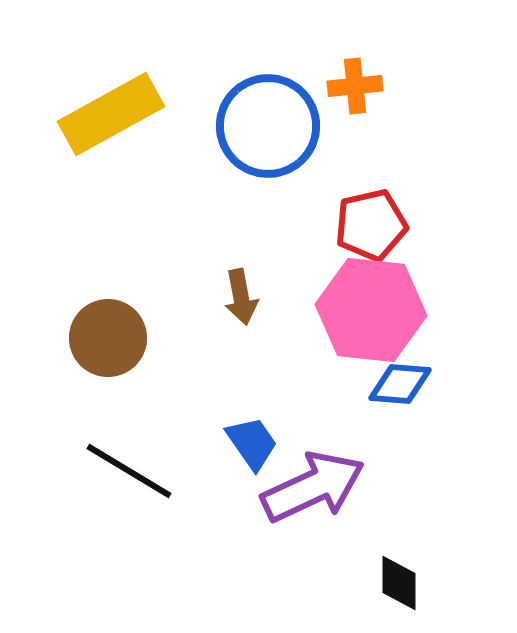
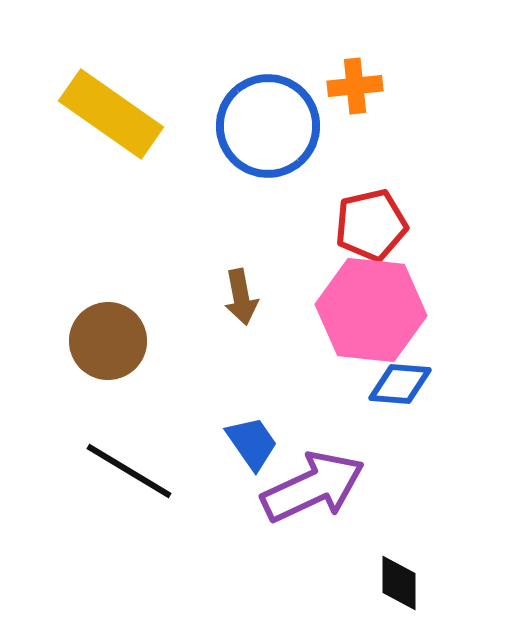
yellow rectangle: rotated 64 degrees clockwise
brown circle: moved 3 px down
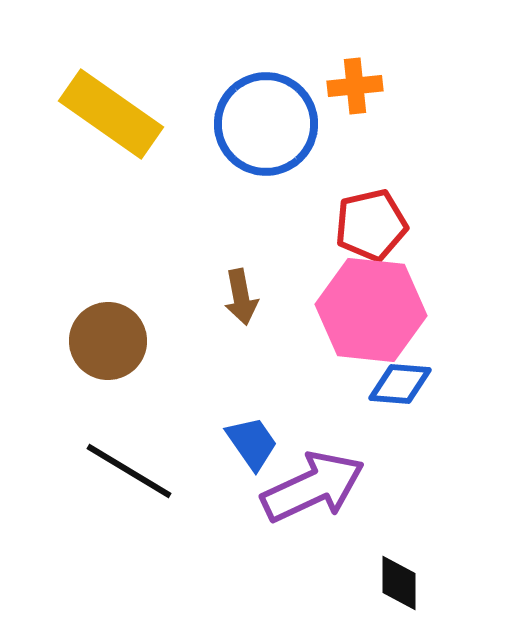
blue circle: moved 2 px left, 2 px up
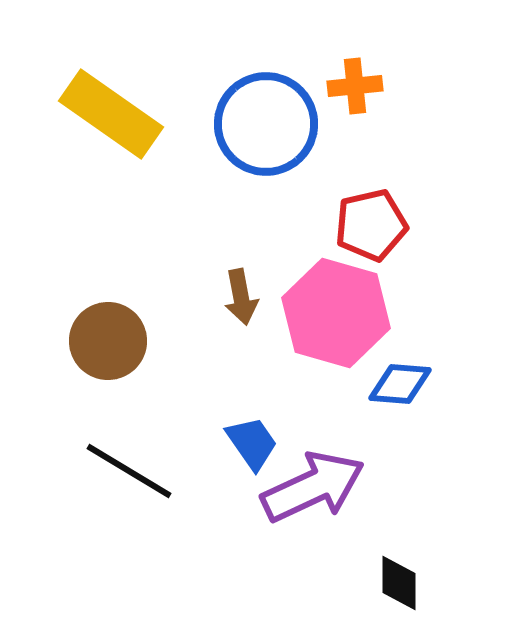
pink hexagon: moved 35 px left, 3 px down; rotated 10 degrees clockwise
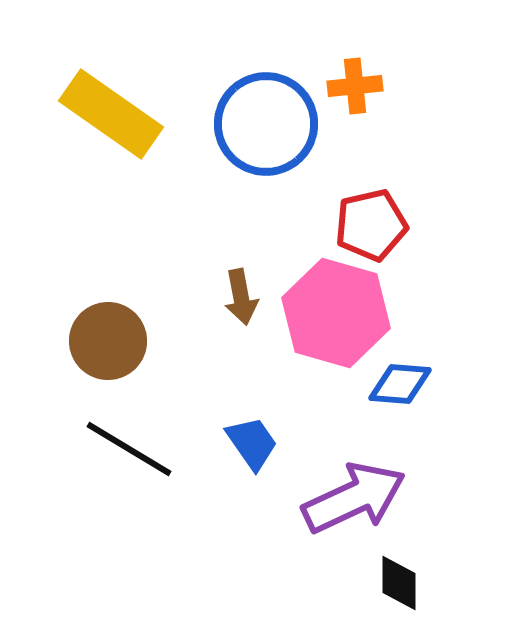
black line: moved 22 px up
purple arrow: moved 41 px right, 11 px down
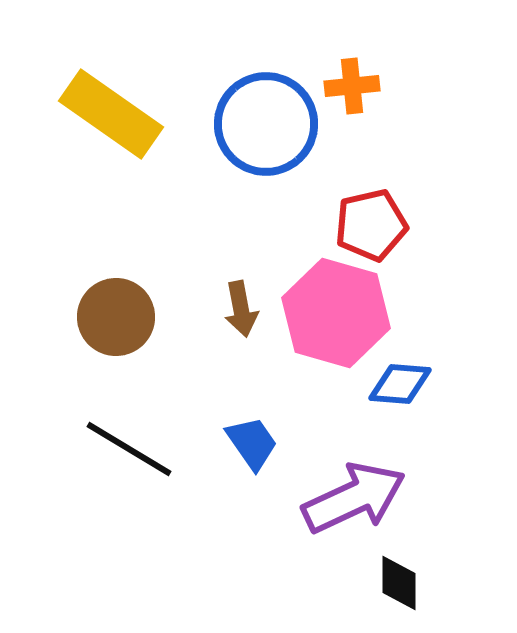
orange cross: moved 3 px left
brown arrow: moved 12 px down
brown circle: moved 8 px right, 24 px up
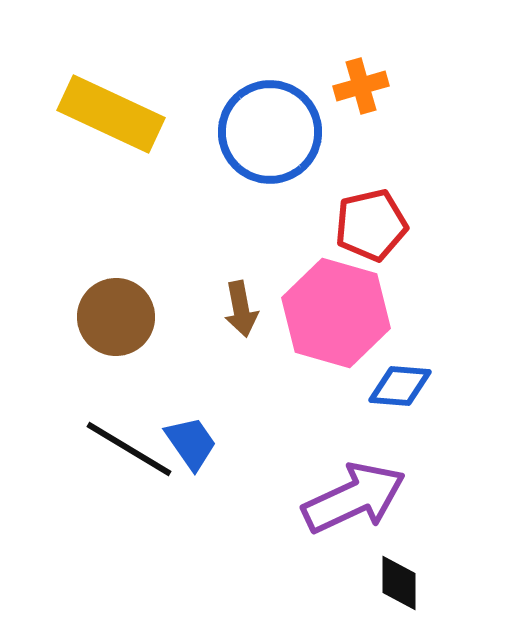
orange cross: moved 9 px right; rotated 10 degrees counterclockwise
yellow rectangle: rotated 10 degrees counterclockwise
blue circle: moved 4 px right, 8 px down
blue diamond: moved 2 px down
blue trapezoid: moved 61 px left
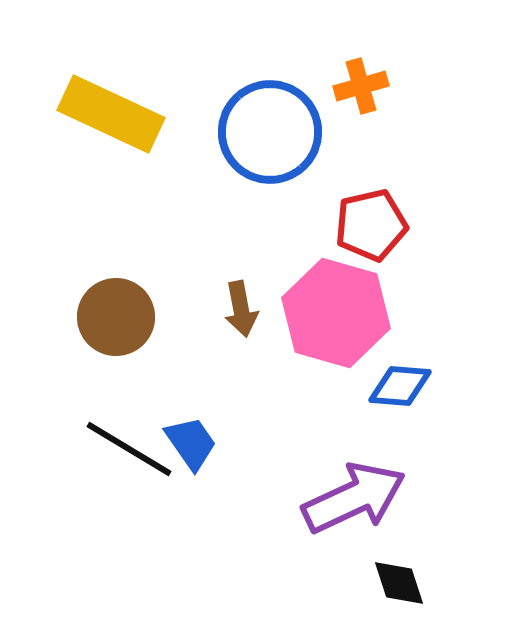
black diamond: rotated 18 degrees counterclockwise
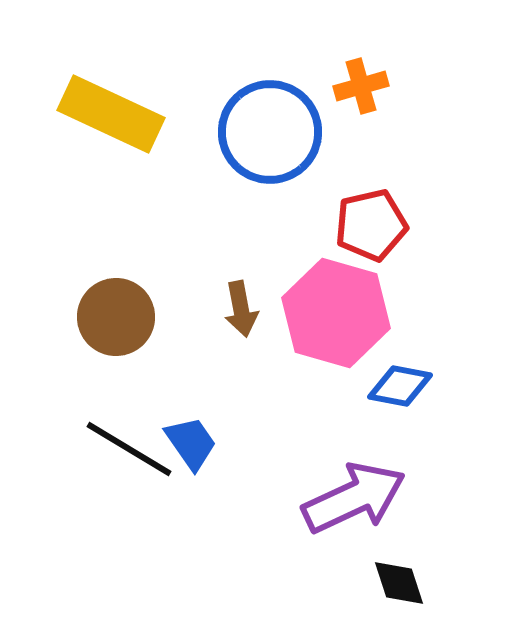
blue diamond: rotated 6 degrees clockwise
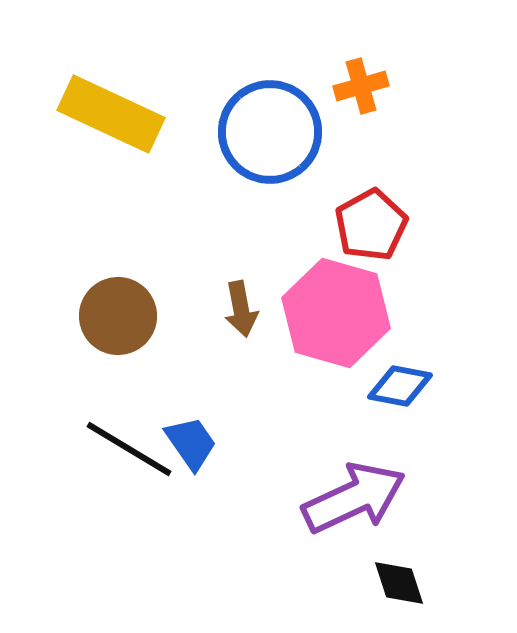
red pentagon: rotated 16 degrees counterclockwise
brown circle: moved 2 px right, 1 px up
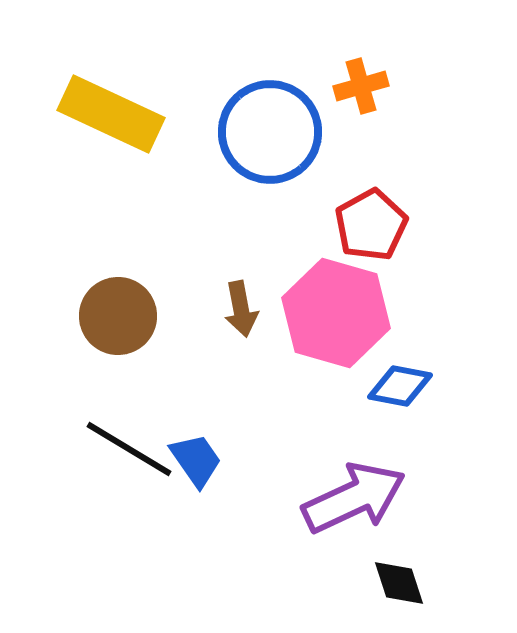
blue trapezoid: moved 5 px right, 17 px down
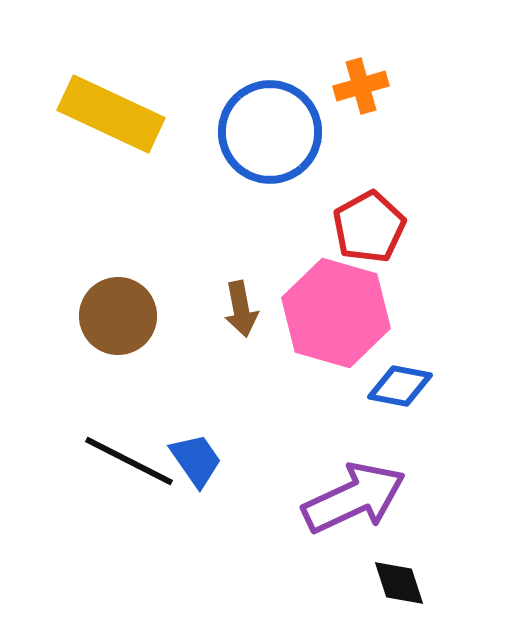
red pentagon: moved 2 px left, 2 px down
black line: moved 12 px down; rotated 4 degrees counterclockwise
